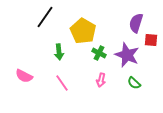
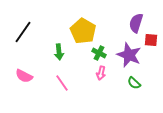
black line: moved 22 px left, 15 px down
purple star: moved 2 px right
pink arrow: moved 7 px up
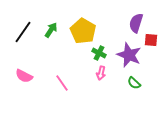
green arrow: moved 8 px left, 22 px up; rotated 140 degrees counterclockwise
